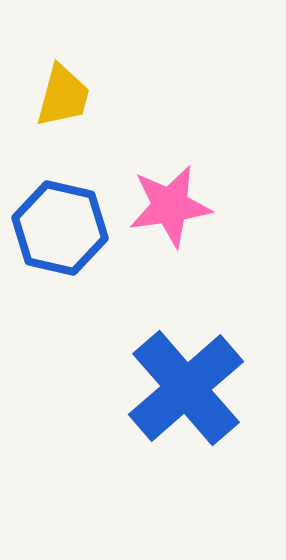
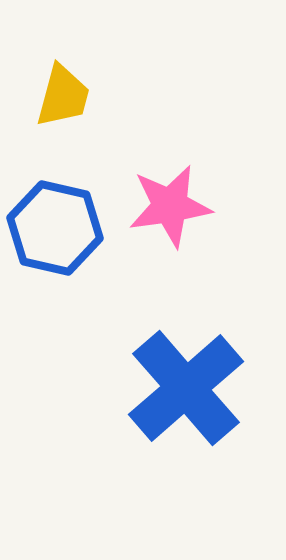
blue hexagon: moved 5 px left
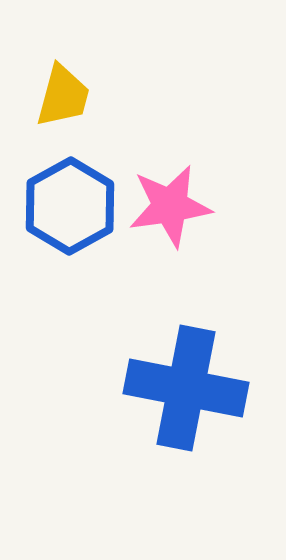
blue hexagon: moved 15 px right, 22 px up; rotated 18 degrees clockwise
blue cross: rotated 38 degrees counterclockwise
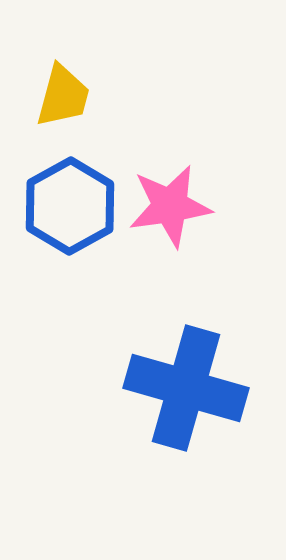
blue cross: rotated 5 degrees clockwise
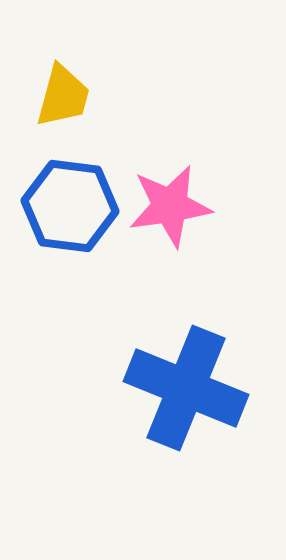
blue hexagon: rotated 24 degrees counterclockwise
blue cross: rotated 6 degrees clockwise
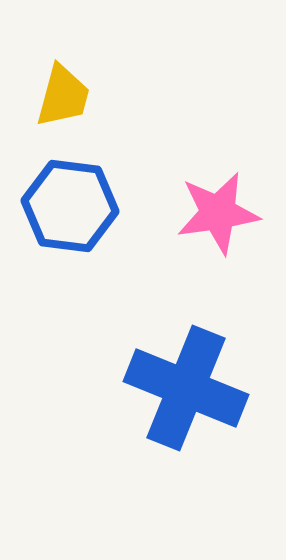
pink star: moved 48 px right, 7 px down
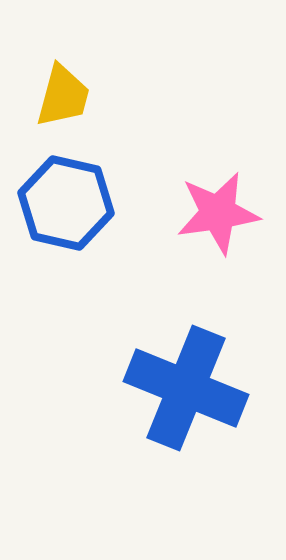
blue hexagon: moved 4 px left, 3 px up; rotated 6 degrees clockwise
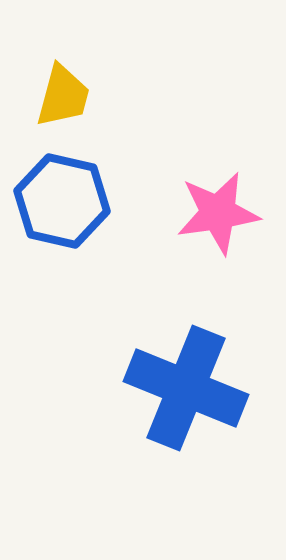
blue hexagon: moved 4 px left, 2 px up
